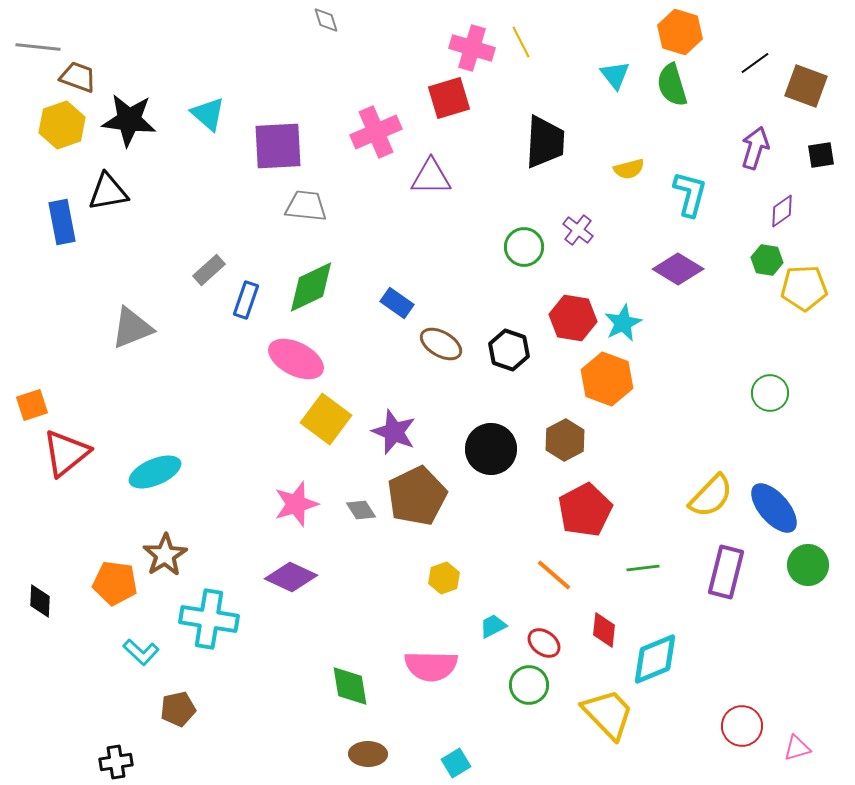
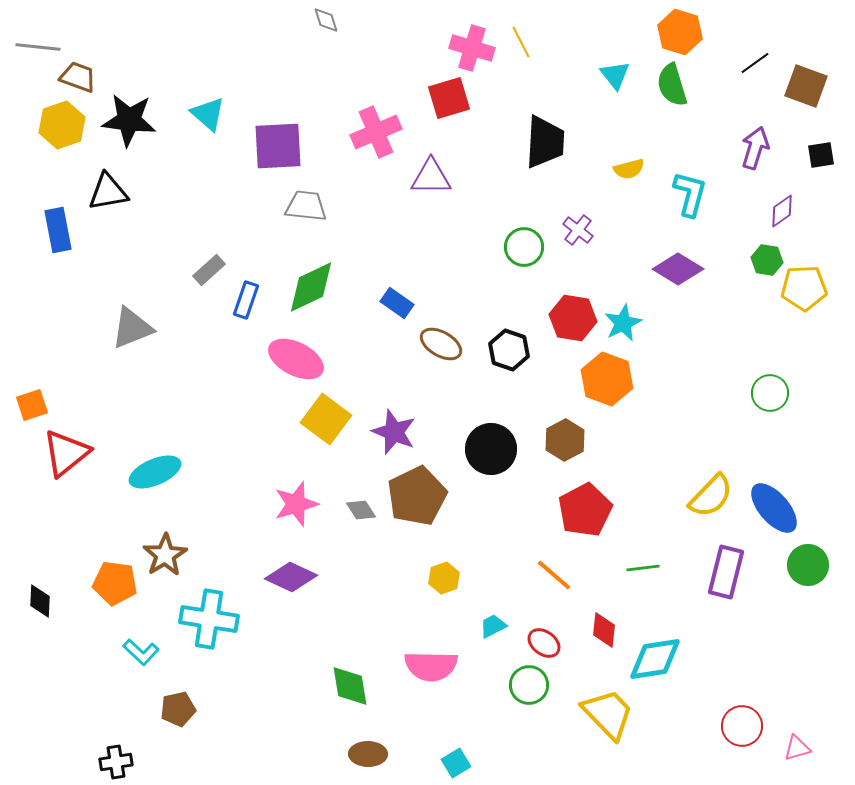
blue rectangle at (62, 222): moved 4 px left, 8 px down
cyan diamond at (655, 659): rotated 14 degrees clockwise
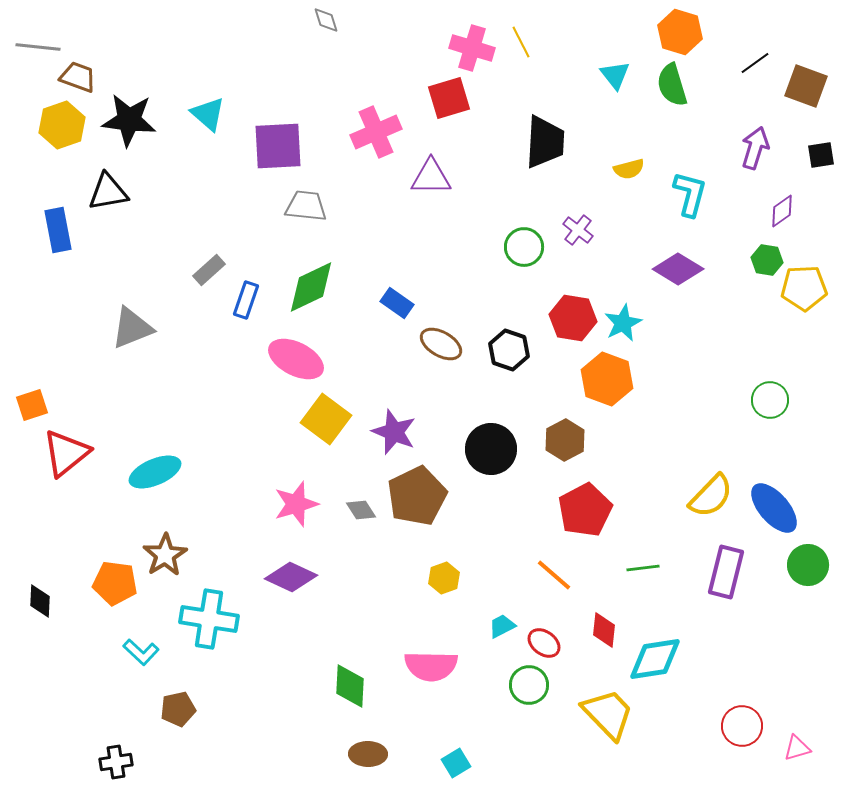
green circle at (770, 393): moved 7 px down
cyan trapezoid at (493, 626): moved 9 px right
green diamond at (350, 686): rotated 12 degrees clockwise
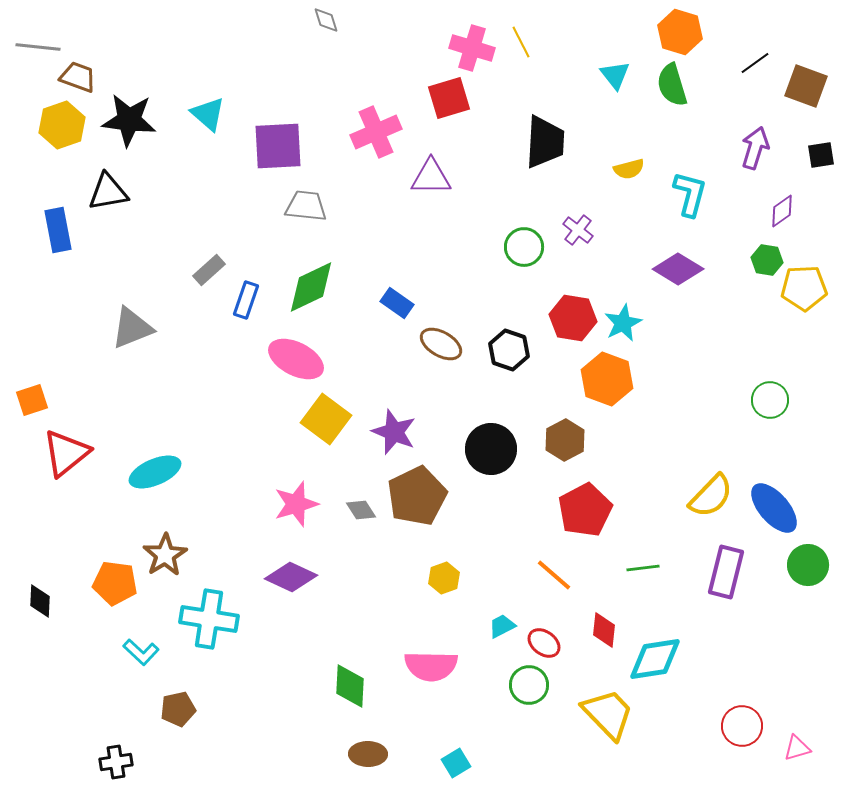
orange square at (32, 405): moved 5 px up
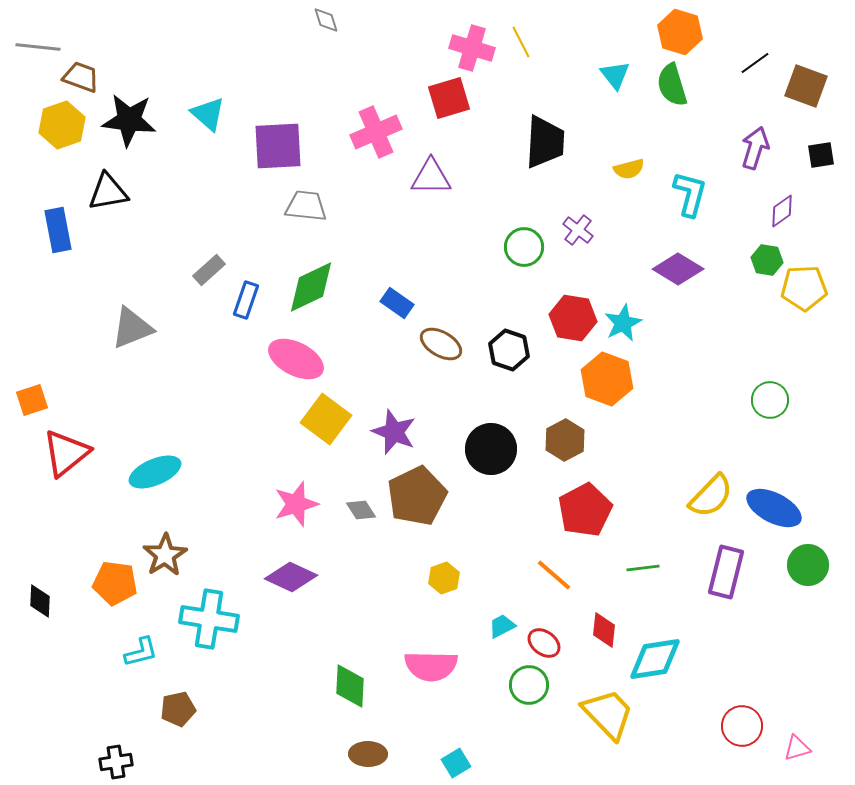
brown trapezoid at (78, 77): moved 3 px right
blue ellipse at (774, 508): rotated 22 degrees counterclockwise
cyan L-shape at (141, 652): rotated 57 degrees counterclockwise
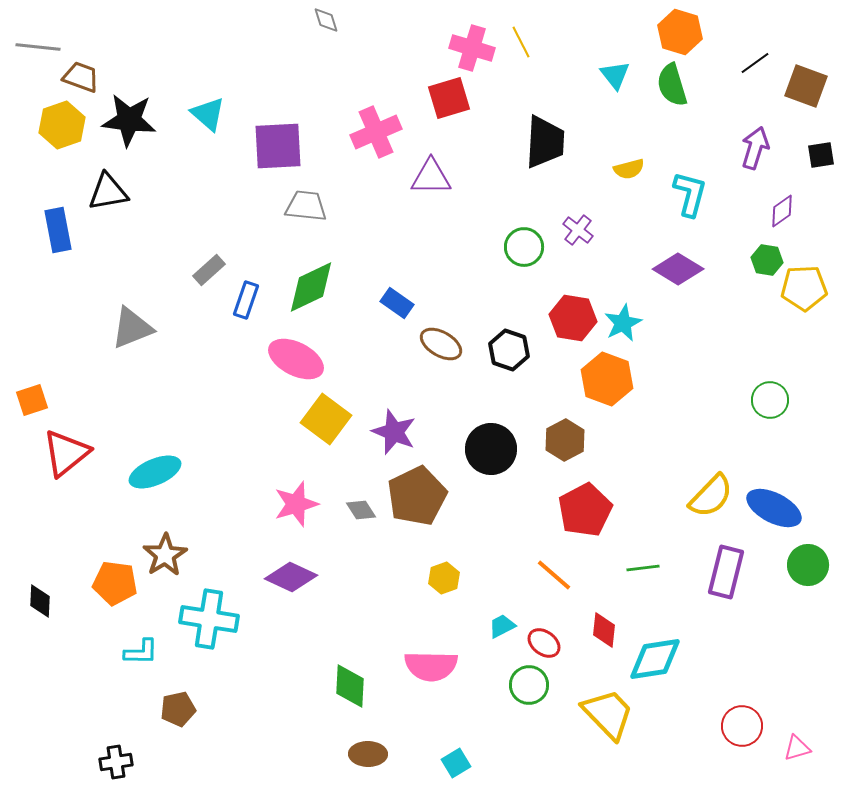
cyan L-shape at (141, 652): rotated 15 degrees clockwise
